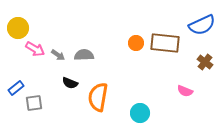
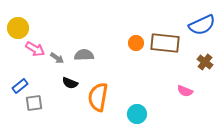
gray arrow: moved 1 px left, 3 px down
blue rectangle: moved 4 px right, 2 px up
cyan circle: moved 3 px left, 1 px down
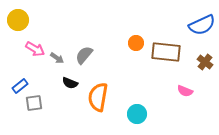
yellow circle: moved 8 px up
brown rectangle: moved 1 px right, 9 px down
gray semicircle: rotated 48 degrees counterclockwise
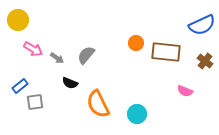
pink arrow: moved 2 px left
gray semicircle: moved 2 px right
brown cross: moved 1 px up
orange semicircle: moved 7 px down; rotated 36 degrees counterclockwise
gray square: moved 1 px right, 1 px up
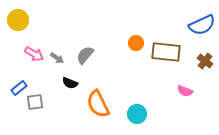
pink arrow: moved 1 px right, 5 px down
gray semicircle: moved 1 px left
blue rectangle: moved 1 px left, 2 px down
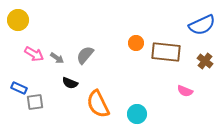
blue rectangle: rotated 63 degrees clockwise
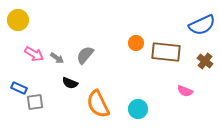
cyan circle: moved 1 px right, 5 px up
